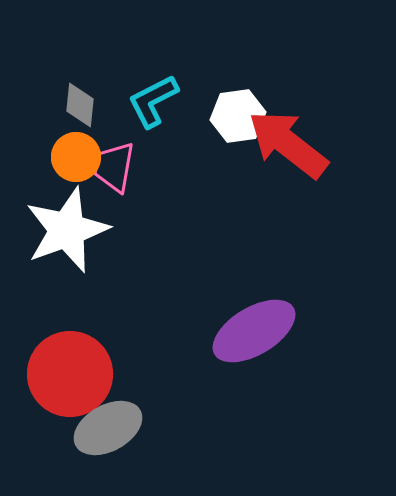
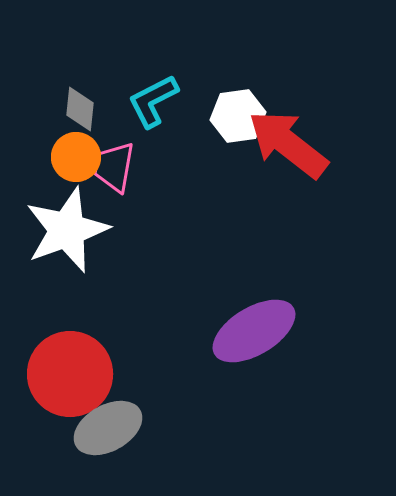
gray diamond: moved 4 px down
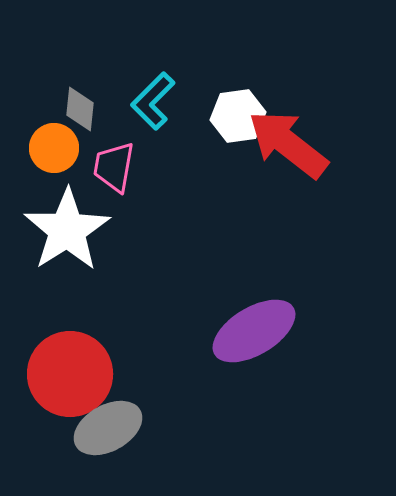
cyan L-shape: rotated 18 degrees counterclockwise
orange circle: moved 22 px left, 9 px up
white star: rotated 12 degrees counterclockwise
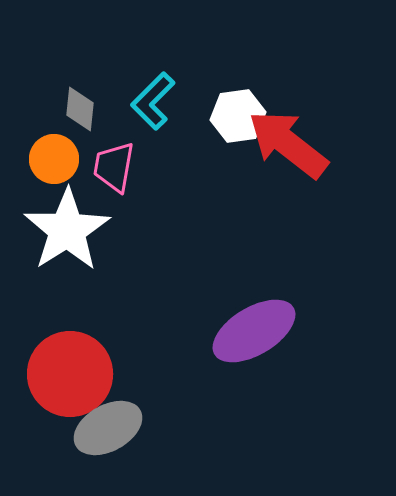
orange circle: moved 11 px down
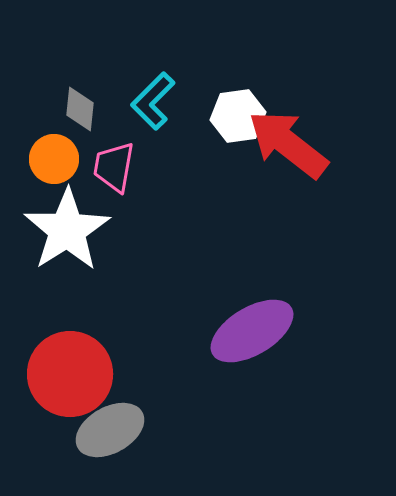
purple ellipse: moved 2 px left
gray ellipse: moved 2 px right, 2 px down
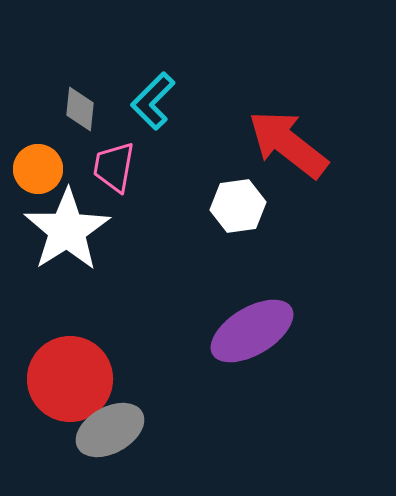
white hexagon: moved 90 px down
orange circle: moved 16 px left, 10 px down
red circle: moved 5 px down
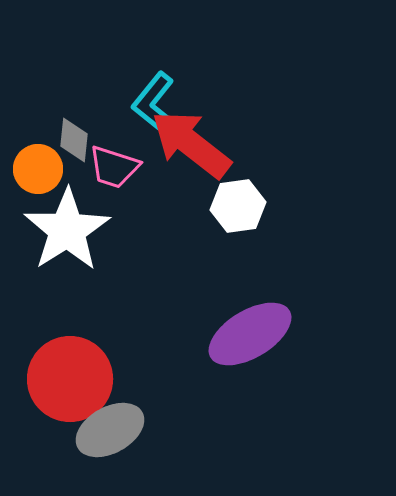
cyan L-shape: rotated 6 degrees counterclockwise
gray diamond: moved 6 px left, 31 px down
red arrow: moved 97 px left
pink trapezoid: rotated 82 degrees counterclockwise
purple ellipse: moved 2 px left, 3 px down
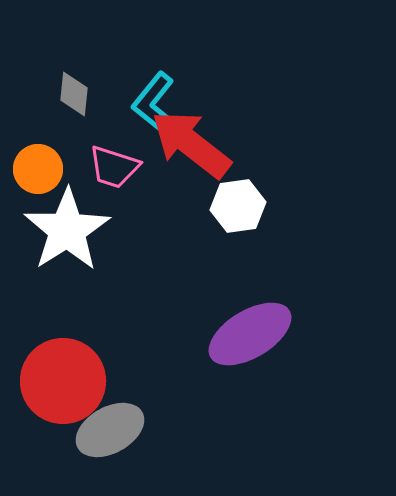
gray diamond: moved 46 px up
red circle: moved 7 px left, 2 px down
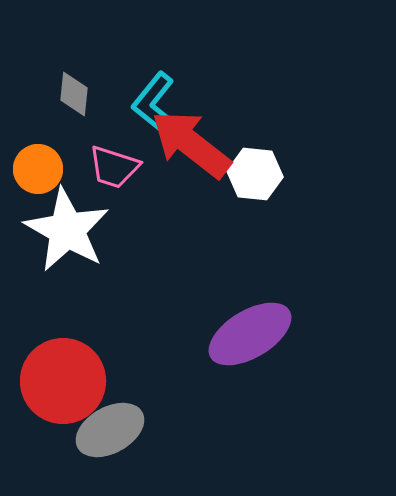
white hexagon: moved 17 px right, 32 px up; rotated 14 degrees clockwise
white star: rotated 10 degrees counterclockwise
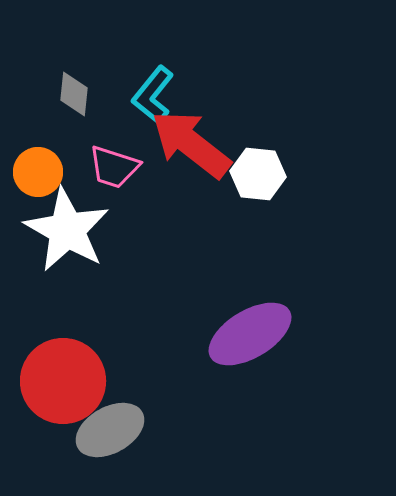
cyan L-shape: moved 6 px up
orange circle: moved 3 px down
white hexagon: moved 3 px right
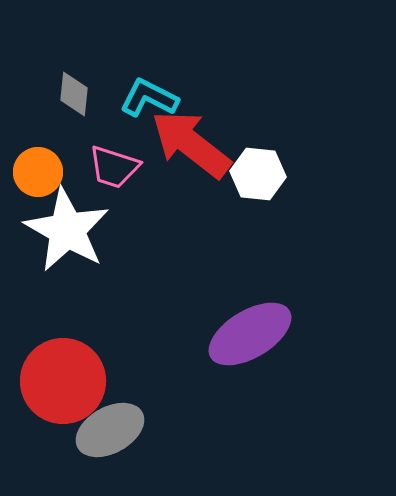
cyan L-shape: moved 4 px left, 3 px down; rotated 78 degrees clockwise
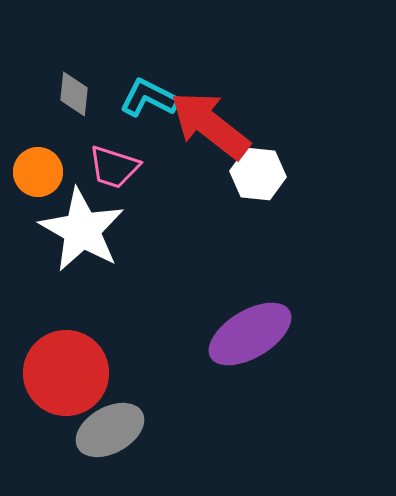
red arrow: moved 19 px right, 19 px up
white star: moved 15 px right
red circle: moved 3 px right, 8 px up
